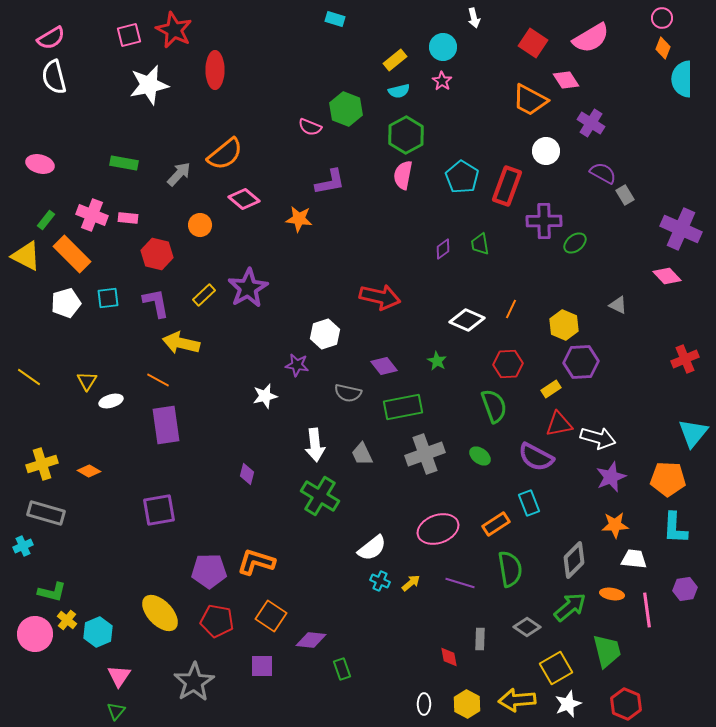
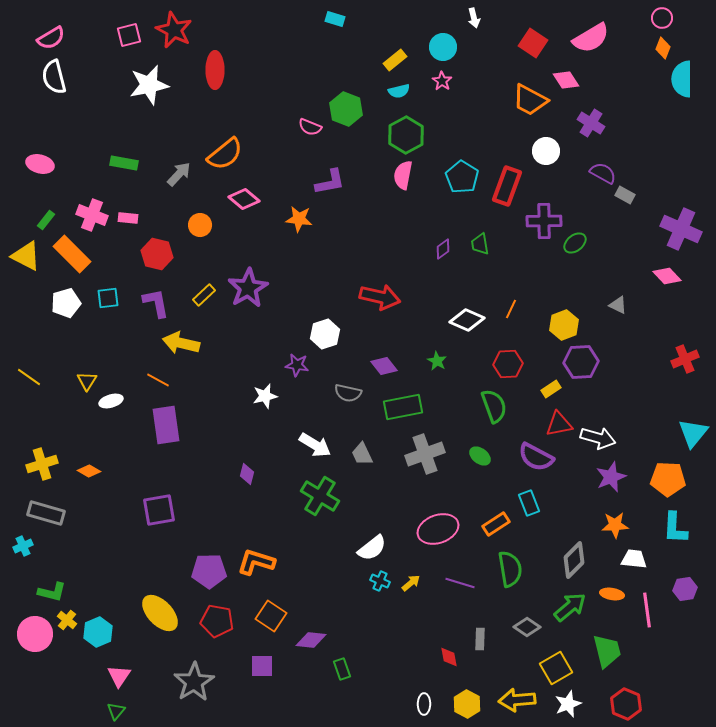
gray rectangle at (625, 195): rotated 30 degrees counterclockwise
yellow hexagon at (564, 325): rotated 16 degrees clockwise
white arrow at (315, 445): rotated 52 degrees counterclockwise
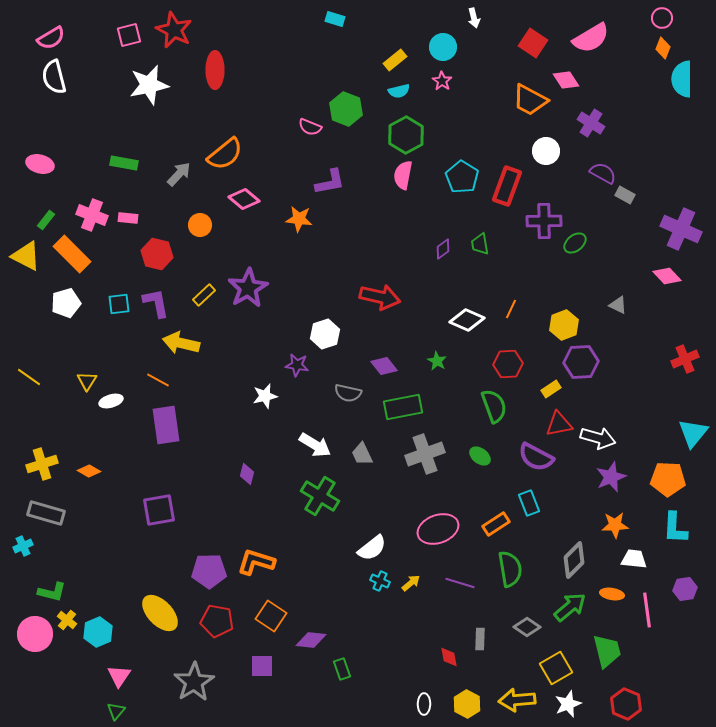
cyan square at (108, 298): moved 11 px right, 6 px down
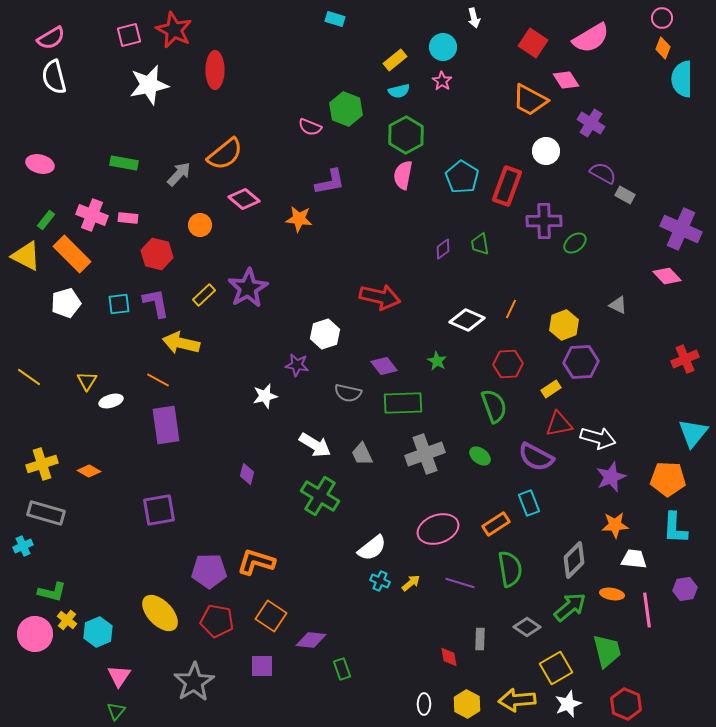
green rectangle at (403, 407): moved 4 px up; rotated 9 degrees clockwise
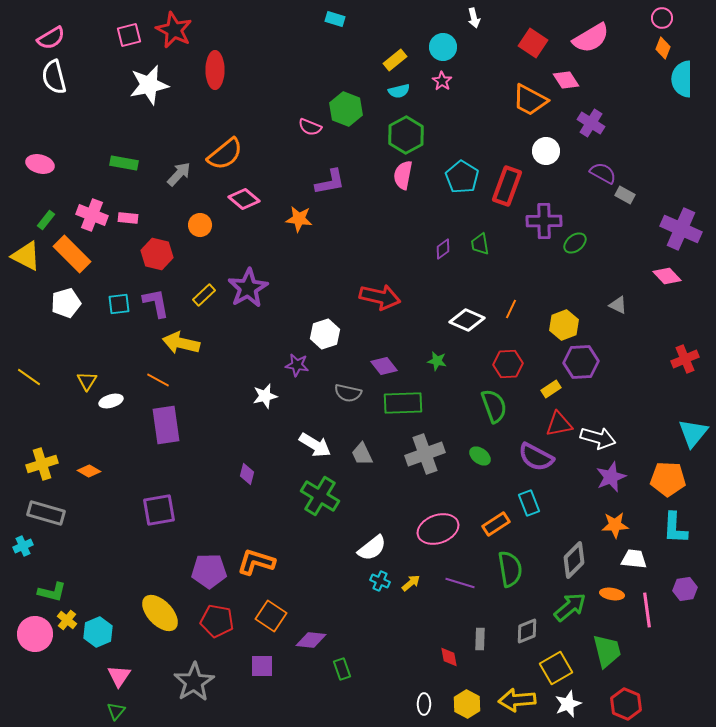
green star at (437, 361): rotated 18 degrees counterclockwise
gray diamond at (527, 627): moved 4 px down; rotated 56 degrees counterclockwise
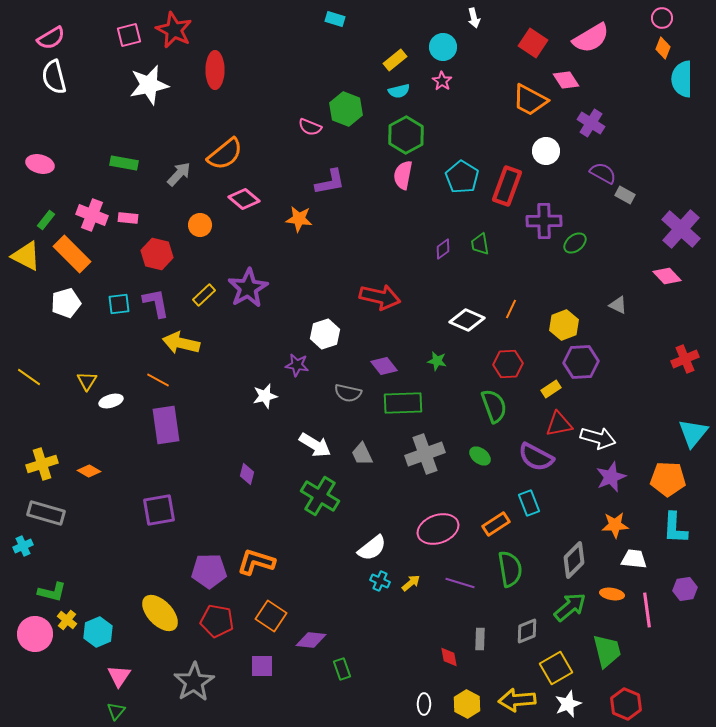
purple cross at (681, 229): rotated 18 degrees clockwise
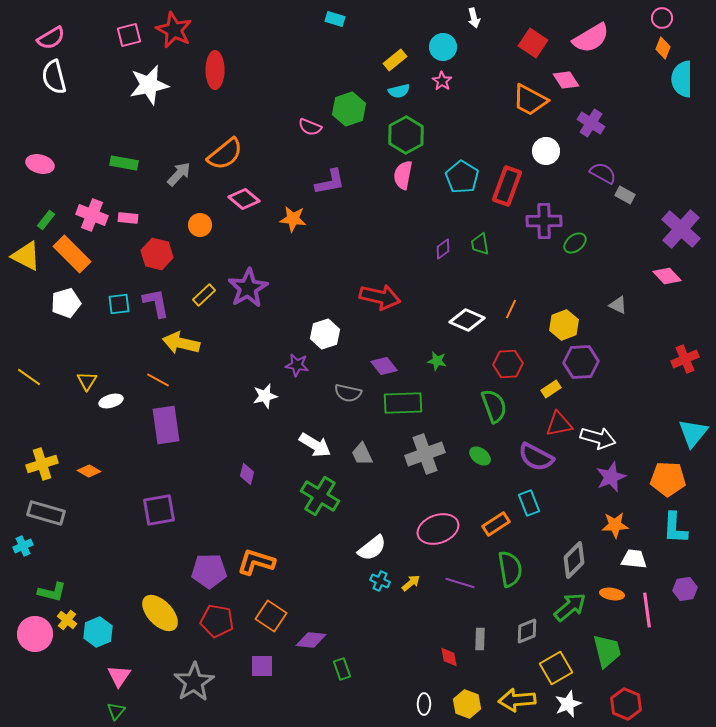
green hexagon at (346, 109): moved 3 px right; rotated 20 degrees clockwise
orange star at (299, 219): moved 6 px left
yellow hexagon at (467, 704): rotated 8 degrees counterclockwise
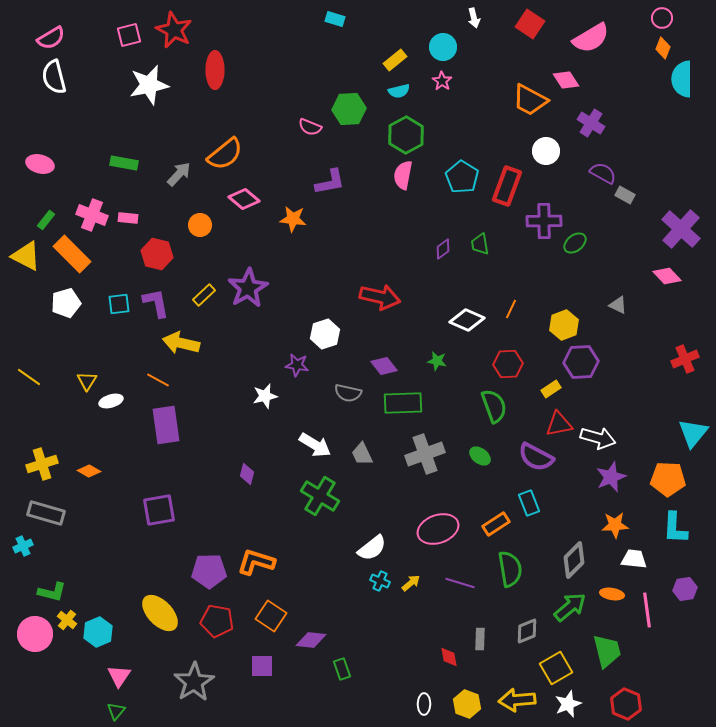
red square at (533, 43): moved 3 px left, 19 px up
green hexagon at (349, 109): rotated 16 degrees clockwise
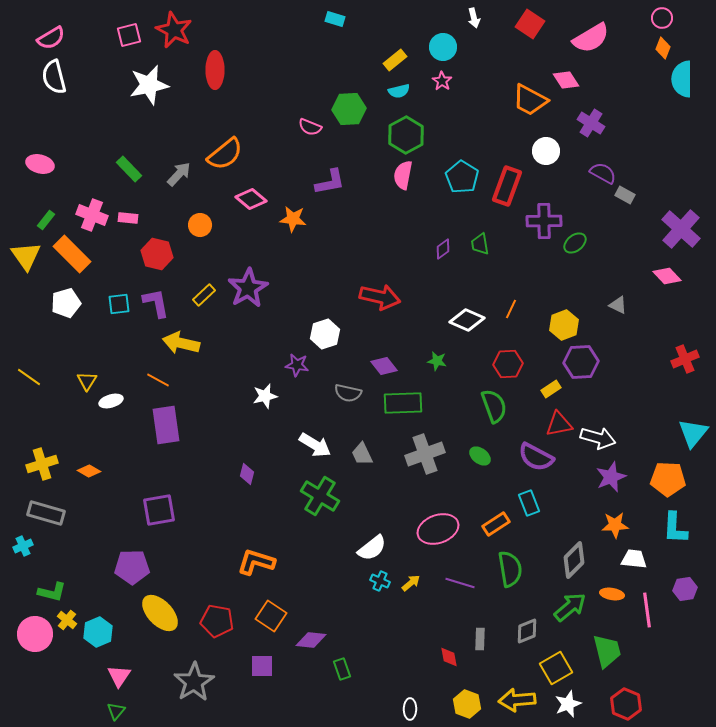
green rectangle at (124, 163): moved 5 px right, 6 px down; rotated 36 degrees clockwise
pink diamond at (244, 199): moved 7 px right
yellow triangle at (26, 256): rotated 28 degrees clockwise
purple pentagon at (209, 571): moved 77 px left, 4 px up
white ellipse at (424, 704): moved 14 px left, 5 px down
